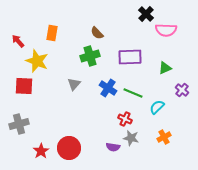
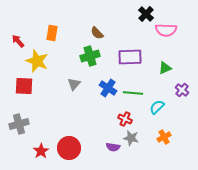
green line: rotated 18 degrees counterclockwise
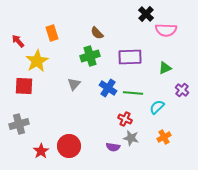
orange rectangle: rotated 28 degrees counterclockwise
yellow star: rotated 20 degrees clockwise
red circle: moved 2 px up
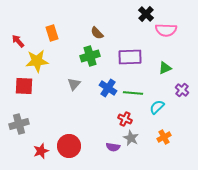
yellow star: rotated 25 degrees clockwise
gray star: rotated 14 degrees clockwise
red star: rotated 14 degrees clockwise
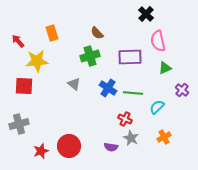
pink semicircle: moved 8 px left, 11 px down; rotated 75 degrees clockwise
gray triangle: rotated 32 degrees counterclockwise
purple semicircle: moved 2 px left
